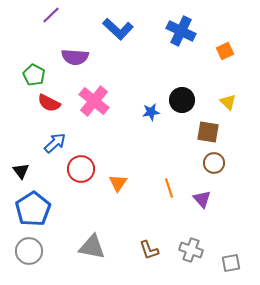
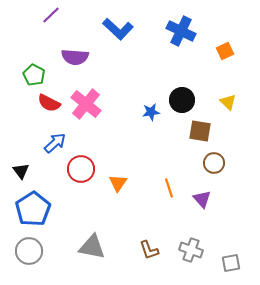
pink cross: moved 8 px left, 3 px down
brown square: moved 8 px left, 1 px up
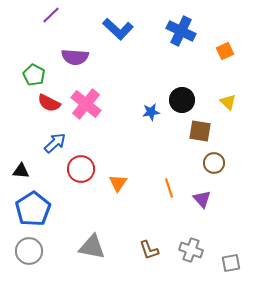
black triangle: rotated 48 degrees counterclockwise
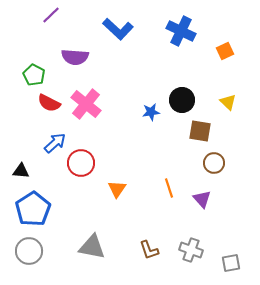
red circle: moved 6 px up
orange triangle: moved 1 px left, 6 px down
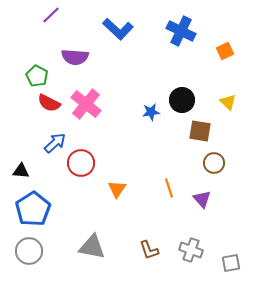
green pentagon: moved 3 px right, 1 px down
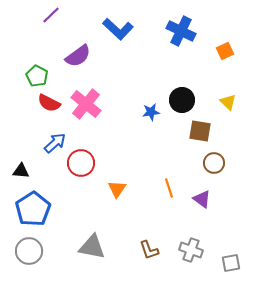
purple semicircle: moved 3 px right, 1 px up; rotated 40 degrees counterclockwise
purple triangle: rotated 12 degrees counterclockwise
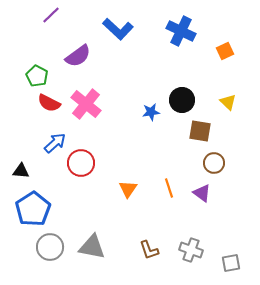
orange triangle: moved 11 px right
purple triangle: moved 6 px up
gray circle: moved 21 px right, 4 px up
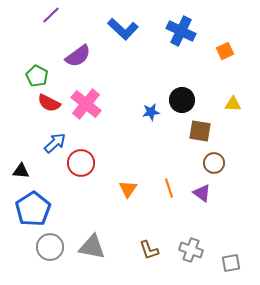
blue L-shape: moved 5 px right
yellow triangle: moved 5 px right, 2 px down; rotated 42 degrees counterclockwise
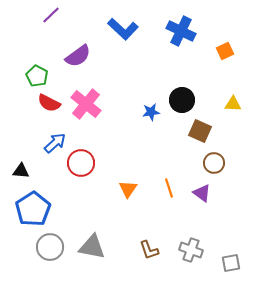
brown square: rotated 15 degrees clockwise
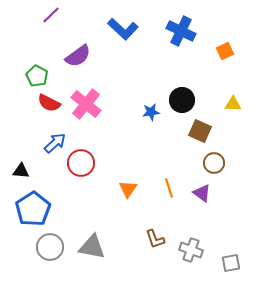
brown L-shape: moved 6 px right, 11 px up
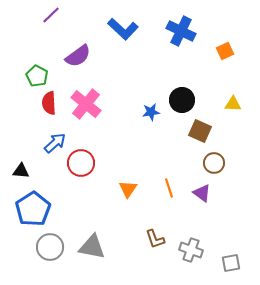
red semicircle: rotated 60 degrees clockwise
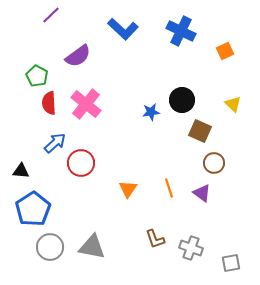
yellow triangle: rotated 42 degrees clockwise
gray cross: moved 2 px up
